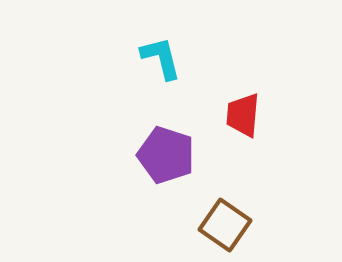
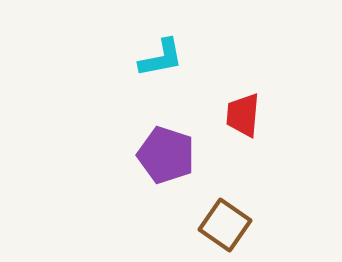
cyan L-shape: rotated 93 degrees clockwise
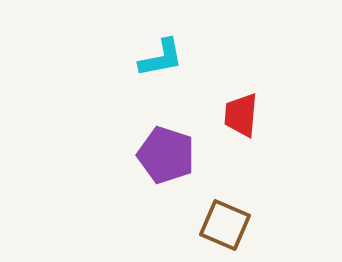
red trapezoid: moved 2 px left
brown square: rotated 12 degrees counterclockwise
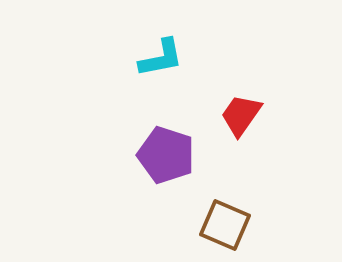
red trapezoid: rotated 30 degrees clockwise
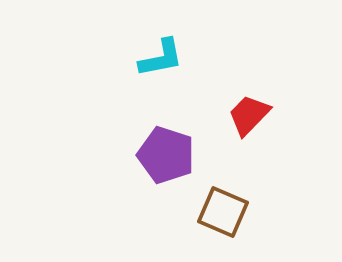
red trapezoid: moved 8 px right; rotated 9 degrees clockwise
brown square: moved 2 px left, 13 px up
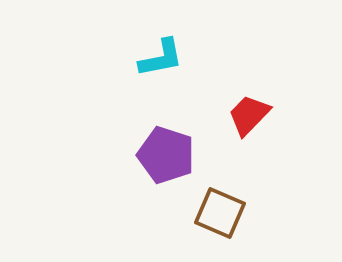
brown square: moved 3 px left, 1 px down
